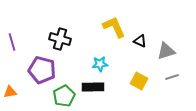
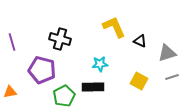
gray triangle: moved 1 px right, 2 px down
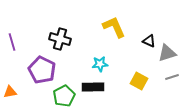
black triangle: moved 9 px right
purple pentagon: rotated 12 degrees clockwise
